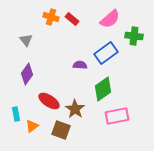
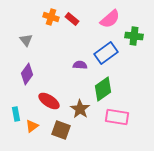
brown star: moved 5 px right
pink rectangle: moved 1 px down; rotated 20 degrees clockwise
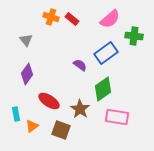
purple semicircle: rotated 32 degrees clockwise
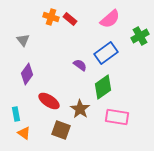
red rectangle: moved 2 px left
green cross: moved 6 px right; rotated 36 degrees counterclockwise
gray triangle: moved 3 px left
green diamond: moved 2 px up
orange triangle: moved 8 px left, 7 px down; rotated 48 degrees counterclockwise
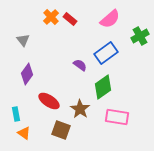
orange cross: rotated 28 degrees clockwise
